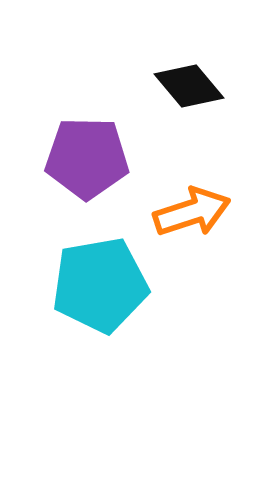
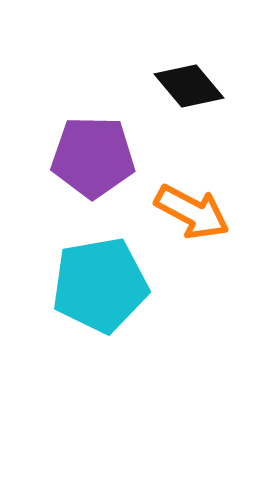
purple pentagon: moved 6 px right, 1 px up
orange arrow: rotated 46 degrees clockwise
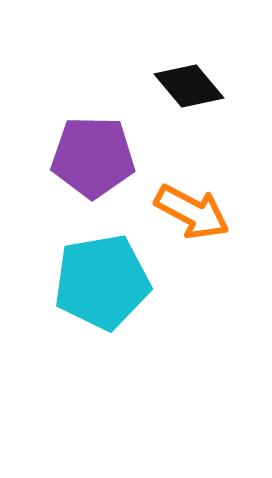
cyan pentagon: moved 2 px right, 3 px up
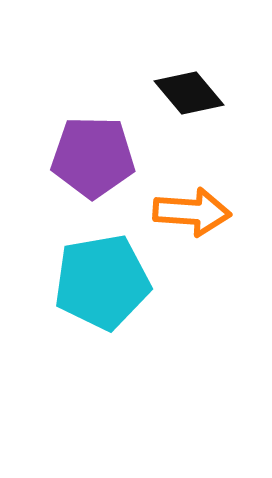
black diamond: moved 7 px down
orange arrow: rotated 24 degrees counterclockwise
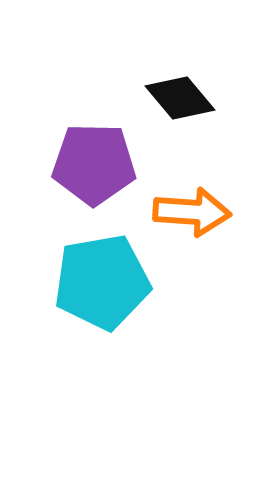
black diamond: moved 9 px left, 5 px down
purple pentagon: moved 1 px right, 7 px down
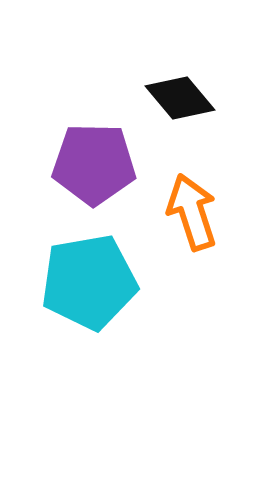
orange arrow: rotated 112 degrees counterclockwise
cyan pentagon: moved 13 px left
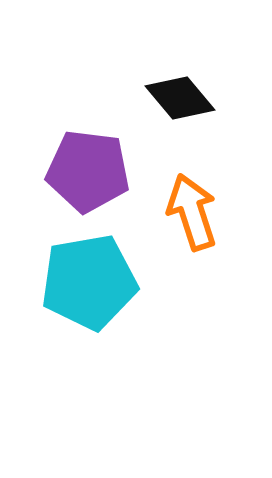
purple pentagon: moved 6 px left, 7 px down; rotated 6 degrees clockwise
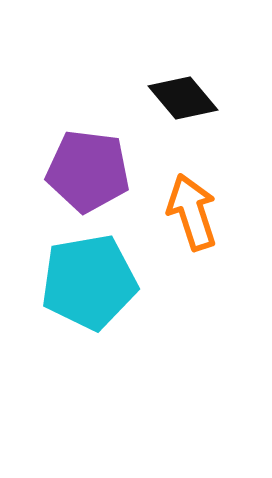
black diamond: moved 3 px right
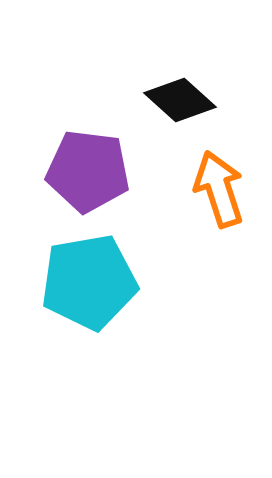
black diamond: moved 3 px left, 2 px down; rotated 8 degrees counterclockwise
orange arrow: moved 27 px right, 23 px up
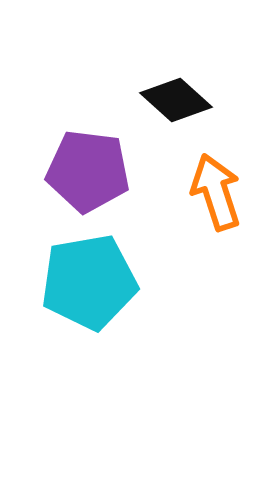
black diamond: moved 4 px left
orange arrow: moved 3 px left, 3 px down
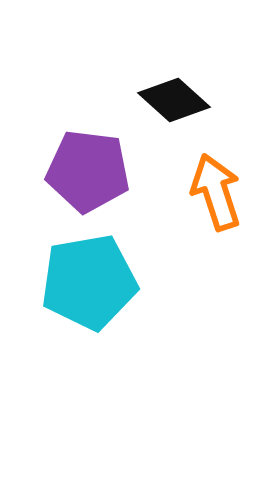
black diamond: moved 2 px left
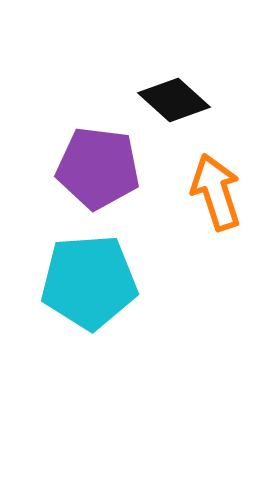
purple pentagon: moved 10 px right, 3 px up
cyan pentagon: rotated 6 degrees clockwise
